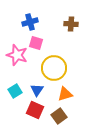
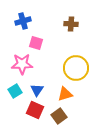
blue cross: moved 7 px left, 1 px up
pink star: moved 5 px right, 9 px down; rotated 20 degrees counterclockwise
yellow circle: moved 22 px right
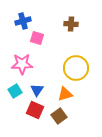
pink square: moved 1 px right, 5 px up
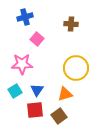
blue cross: moved 2 px right, 4 px up
pink square: moved 1 px down; rotated 24 degrees clockwise
red square: rotated 30 degrees counterclockwise
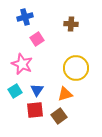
pink square: rotated 16 degrees clockwise
pink star: rotated 25 degrees clockwise
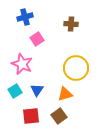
red square: moved 4 px left, 6 px down
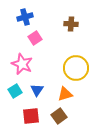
pink square: moved 2 px left, 1 px up
